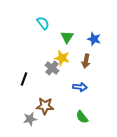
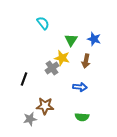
green triangle: moved 4 px right, 3 px down
gray cross: rotated 16 degrees clockwise
green semicircle: rotated 48 degrees counterclockwise
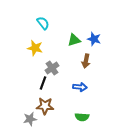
green triangle: moved 3 px right; rotated 40 degrees clockwise
yellow star: moved 27 px left, 10 px up
black line: moved 19 px right, 4 px down
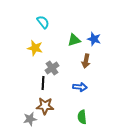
cyan semicircle: moved 1 px up
black line: rotated 16 degrees counterclockwise
green semicircle: rotated 80 degrees clockwise
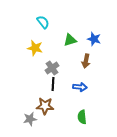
green triangle: moved 4 px left
black line: moved 10 px right, 1 px down
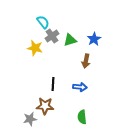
blue star: rotated 24 degrees clockwise
gray cross: moved 32 px up
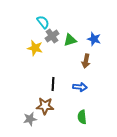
blue star: rotated 24 degrees counterclockwise
